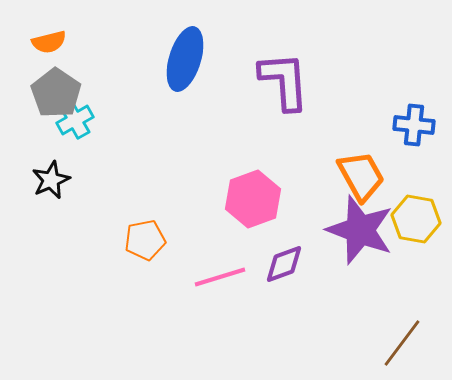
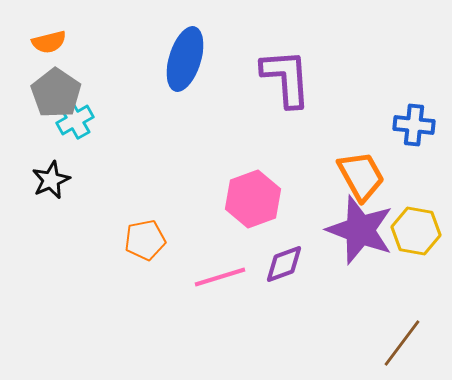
purple L-shape: moved 2 px right, 3 px up
yellow hexagon: moved 12 px down
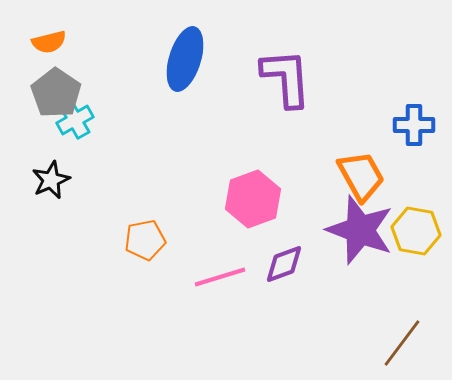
blue cross: rotated 6 degrees counterclockwise
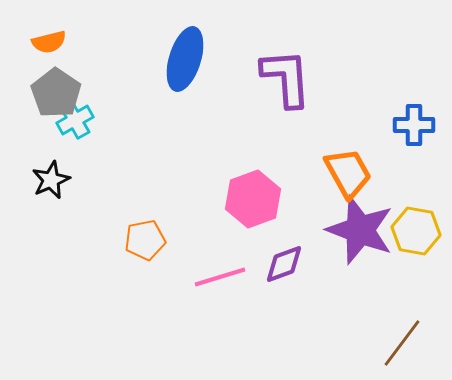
orange trapezoid: moved 13 px left, 3 px up
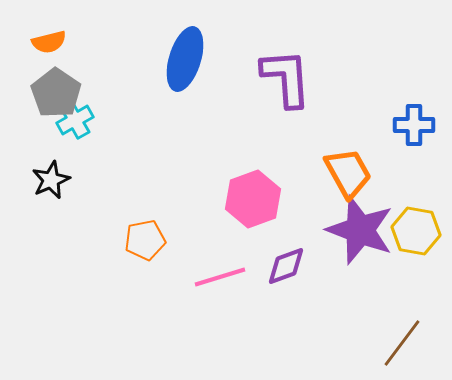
purple diamond: moved 2 px right, 2 px down
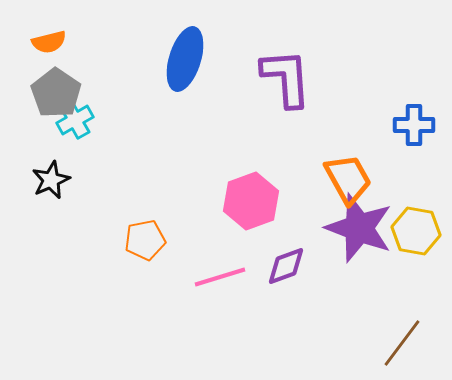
orange trapezoid: moved 6 px down
pink hexagon: moved 2 px left, 2 px down
purple star: moved 1 px left, 2 px up
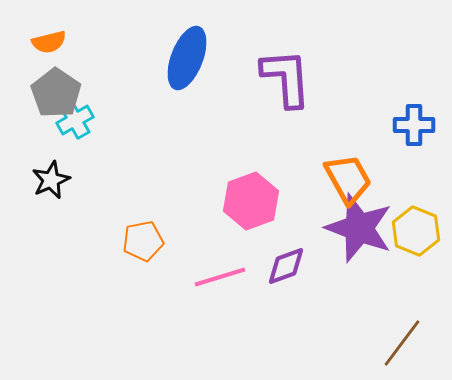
blue ellipse: moved 2 px right, 1 px up; rotated 4 degrees clockwise
yellow hexagon: rotated 12 degrees clockwise
orange pentagon: moved 2 px left, 1 px down
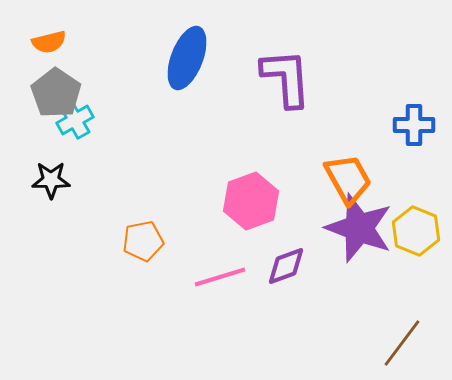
black star: rotated 24 degrees clockwise
